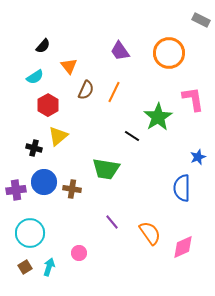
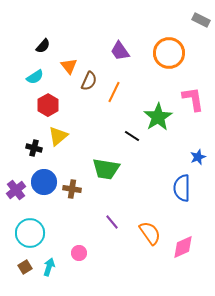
brown semicircle: moved 3 px right, 9 px up
purple cross: rotated 30 degrees counterclockwise
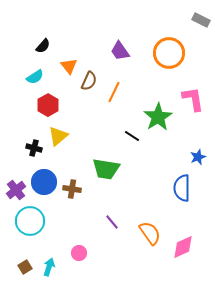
cyan circle: moved 12 px up
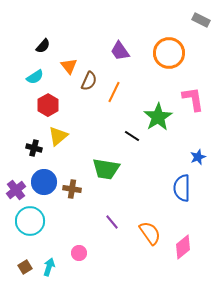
pink diamond: rotated 15 degrees counterclockwise
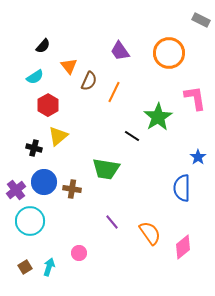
pink L-shape: moved 2 px right, 1 px up
blue star: rotated 14 degrees counterclockwise
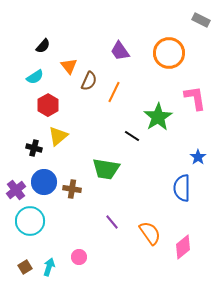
pink circle: moved 4 px down
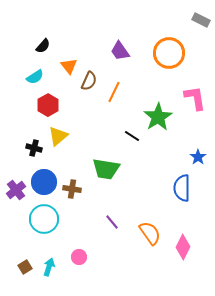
cyan circle: moved 14 px right, 2 px up
pink diamond: rotated 25 degrees counterclockwise
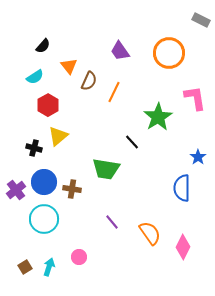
black line: moved 6 px down; rotated 14 degrees clockwise
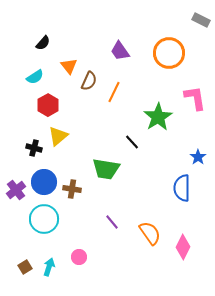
black semicircle: moved 3 px up
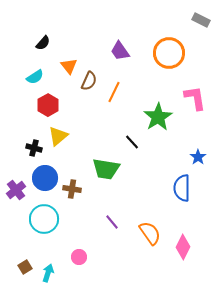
blue circle: moved 1 px right, 4 px up
cyan arrow: moved 1 px left, 6 px down
